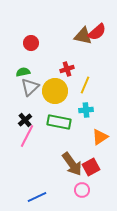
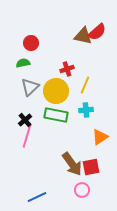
green semicircle: moved 9 px up
yellow circle: moved 1 px right
green rectangle: moved 3 px left, 7 px up
pink line: rotated 10 degrees counterclockwise
red square: rotated 18 degrees clockwise
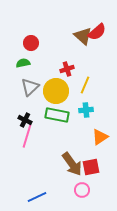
brown triangle: rotated 30 degrees clockwise
green rectangle: moved 1 px right
black cross: rotated 24 degrees counterclockwise
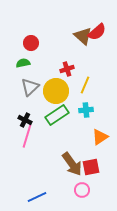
green rectangle: rotated 45 degrees counterclockwise
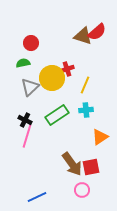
brown triangle: rotated 24 degrees counterclockwise
yellow circle: moved 4 px left, 13 px up
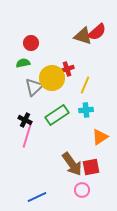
gray triangle: moved 4 px right
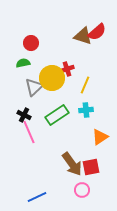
black cross: moved 1 px left, 5 px up
pink line: moved 2 px right, 4 px up; rotated 40 degrees counterclockwise
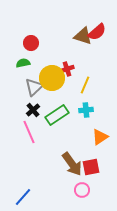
black cross: moved 9 px right, 5 px up; rotated 24 degrees clockwise
blue line: moved 14 px left; rotated 24 degrees counterclockwise
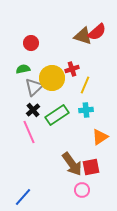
green semicircle: moved 6 px down
red cross: moved 5 px right
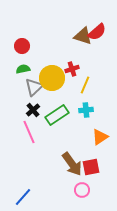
red circle: moved 9 px left, 3 px down
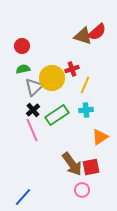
pink line: moved 3 px right, 2 px up
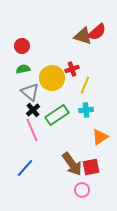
gray triangle: moved 4 px left, 5 px down; rotated 36 degrees counterclockwise
blue line: moved 2 px right, 29 px up
